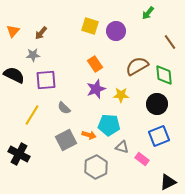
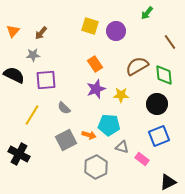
green arrow: moved 1 px left
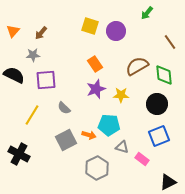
gray hexagon: moved 1 px right, 1 px down
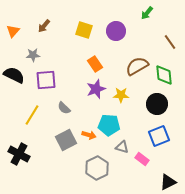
yellow square: moved 6 px left, 4 px down
brown arrow: moved 3 px right, 7 px up
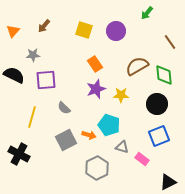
yellow line: moved 2 px down; rotated 15 degrees counterclockwise
cyan pentagon: rotated 15 degrees clockwise
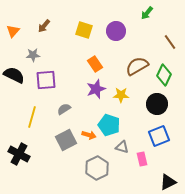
green diamond: rotated 30 degrees clockwise
gray semicircle: moved 1 px down; rotated 104 degrees clockwise
pink rectangle: rotated 40 degrees clockwise
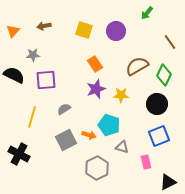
brown arrow: rotated 40 degrees clockwise
pink rectangle: moved 4 px right, 3 px down
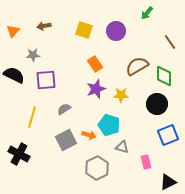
green diamond: moved 1 px down; rotated 25 degrees counterclockwise
blue square: moved 9 px right, 1 px up
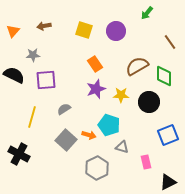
black circle: moved 8 px left, 2 px up
gray square: rotated 20 degrees counterclockwise
